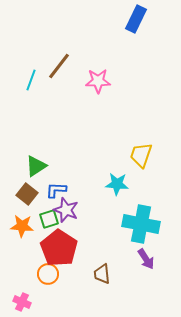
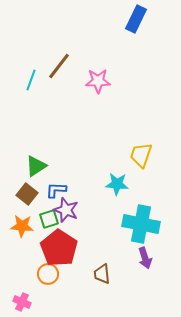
purple arrow: moved 1 px left, 1 px up; rotated 15 degrees clockwise
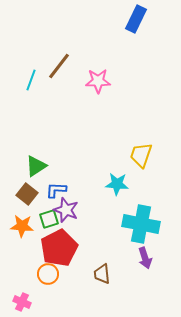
red pentagon: rotated 12 degrees clockwise
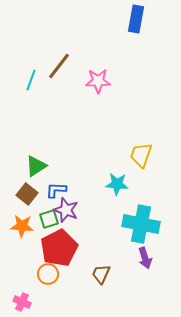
blue rectangle: rotated 16 degrees counterclockwise
brown trapezoid: moved 1 px left; rotated 30 degrees clockwise
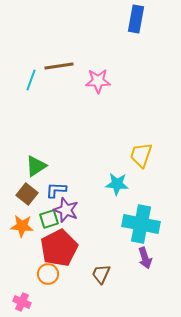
brown line: rotated 44 degrees clockwise
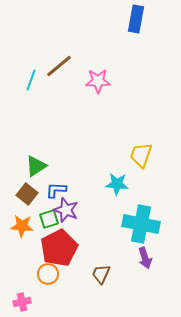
brown line: rotated 32 degrees counterclockwise
pink cross: rotated 36 degrees counterclockwise
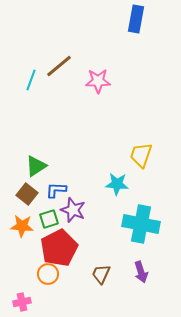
purple star: moved 7 px right
purple arrow: moved 4 px left, 14 px down
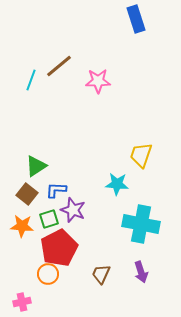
blue rectangle: rotated 28 degrees counterclockwise
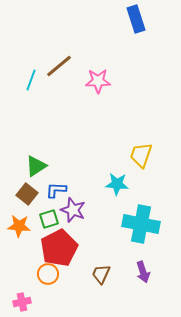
orange star: moved 3 px left
purple arrow: moved 2 px right
